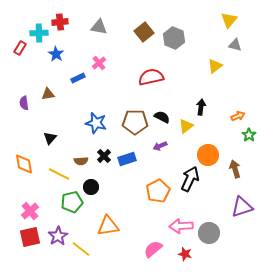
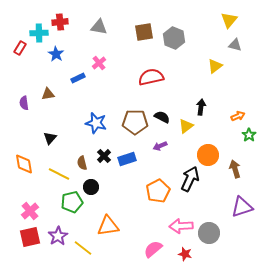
brown square at (144, 32): rotated 30 degrees clockwise
brown semicircle at (81, 161): moved 1 px right, 2 px down; rotated 80 degrees clockwise
yellow line at (81, 249): moved 2 px right, 1 px up
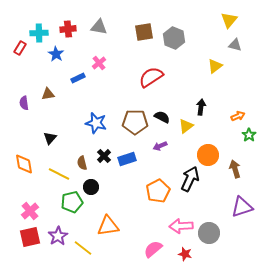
red cross at (60, 22): moved 8 px right, 7 px down
red semicircle at (151, 77): rotated 20 degrees counterclockwise
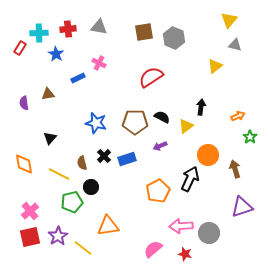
pink cross at (99, 63): rotated 24 degrees counterclockwise
green star at (249, 135): moved 1 px right, 2 px down
